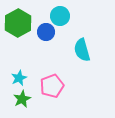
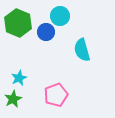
green hexagon: rotated 8 degrees counterclockwise
pink pentagon: moved 4 px right, 9 px down
green star: moved 9 px left
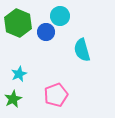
cyan star: moved 4 px up
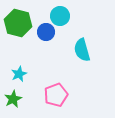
green hexagon: rotated 8 degrees counterclockwise
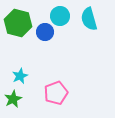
blue circle: moved 1 px left
cyan semicircle: moved 7 px right, 31 px up
cyan star: moved 1 px right, 2 px down
pink pentagon: moved 2 px up
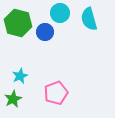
cyan circle: moved 3 px up
